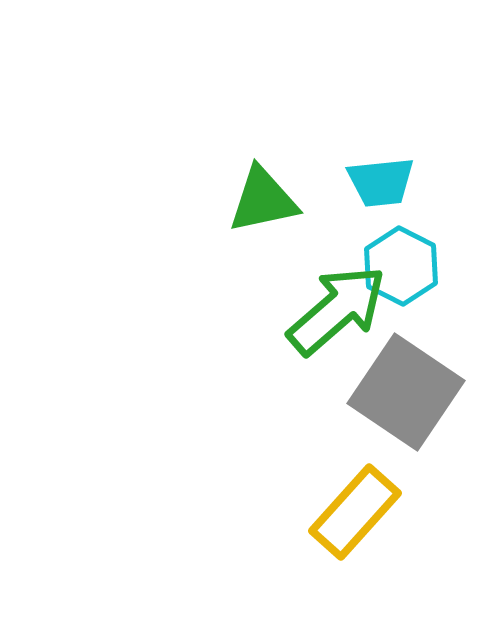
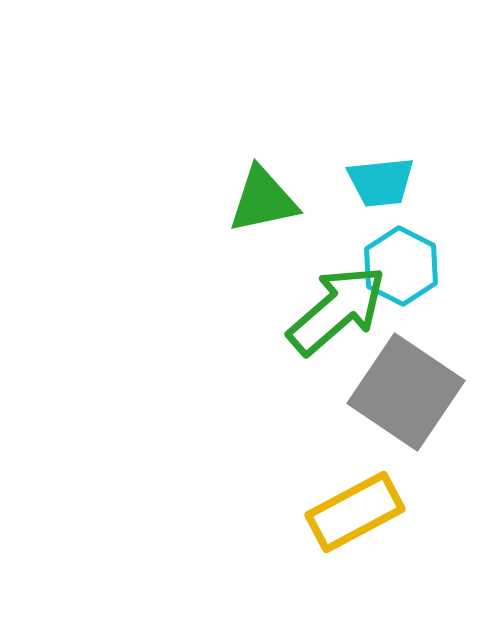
yellow rectangle: rotated 20 degrees clockwise
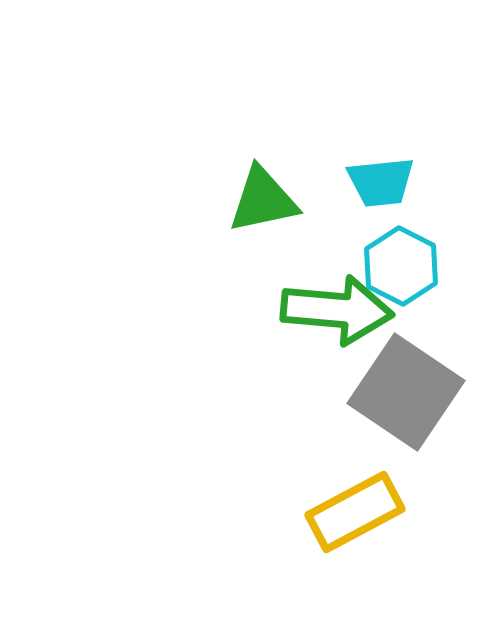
green arrow: rotated 46 degrees clockwise
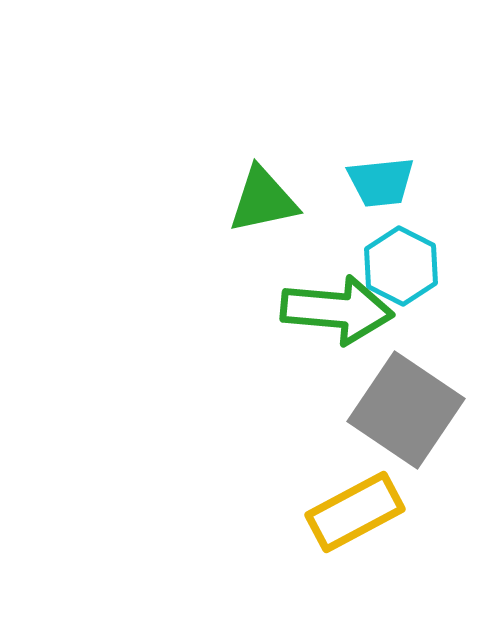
gray square: moved 18 px down
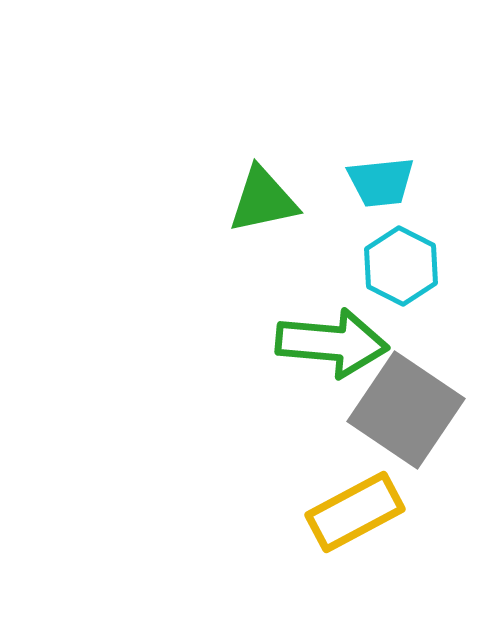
green arrow: moved 5 px left, 33 px down
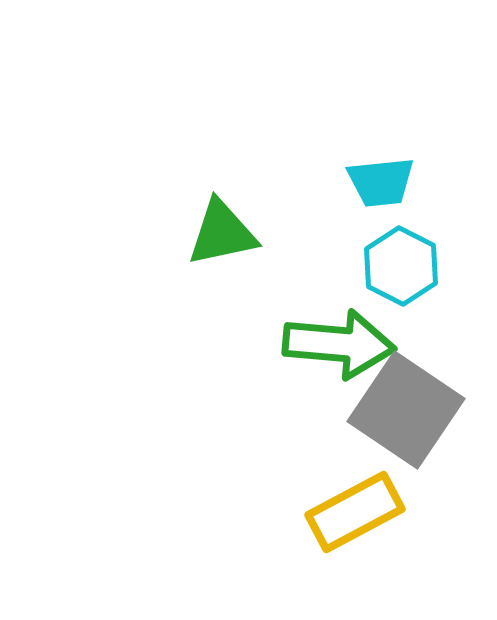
green triangle: moved 41 px left, 33 px down
green arrow: moved 7 px right, 1 px down
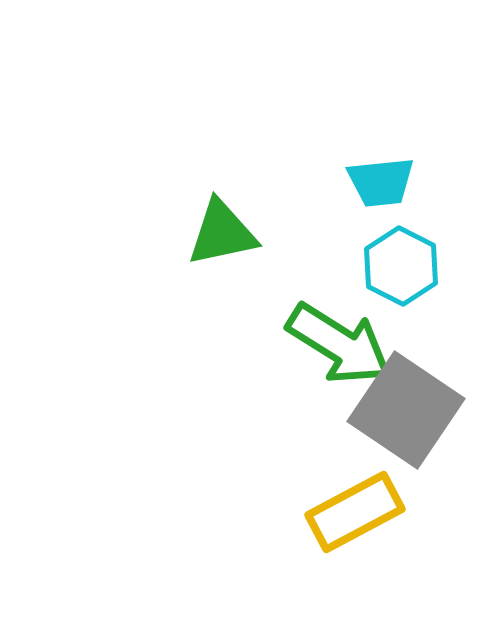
green arrow: rotated 27 degrees clockwise
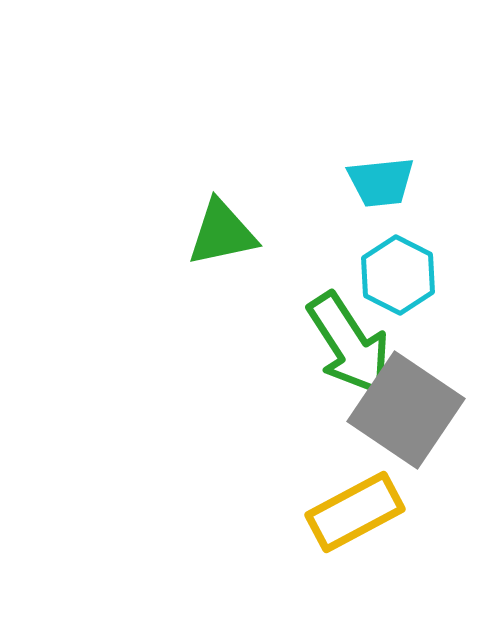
cyan hexagon: moved 3 px left, 9 px down
green arrow: moved 10 px right; rotated 25 degrees clockwise
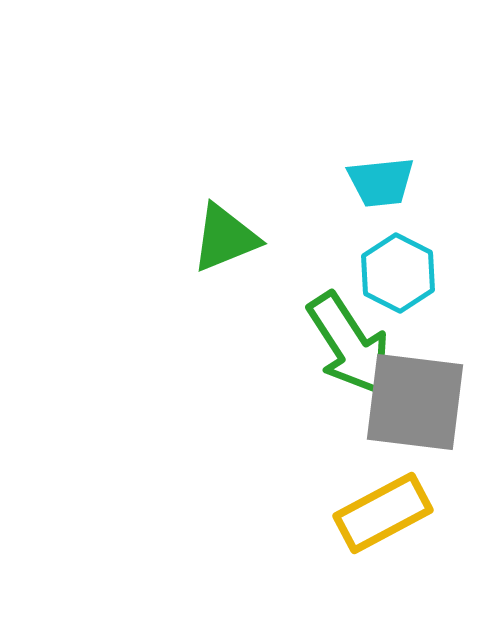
green triangle: moved 3 px right, 5 px down; rotated 10 degrees counterclockwise
cyan hexagon: moved 2 px up
gray square: moved 9 px right, 8 px up; rotated 27 degrees counterclockwise
yellow rectangle: moved 28 px right, 1 px down
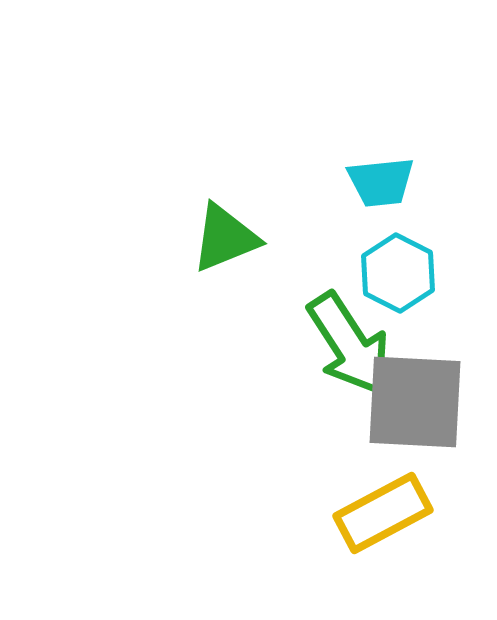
gray square: rotated 4 degrees counterclockwise
